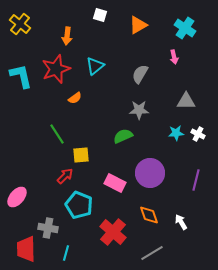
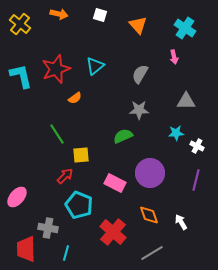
orange triangle: rotated 42 degrees counterclockwise
orange arrow: moved 8 px left, 22 px up; rotated 84 degrees counterclockwise
white cross: moved 1 px left, 12 px down
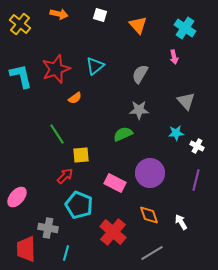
gray triangle: rotated 48 degrees clockwise
green semicircle: moved 2 px up
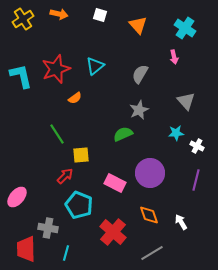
yellow cross: moved 3 px right, 5 px up; rotated 20 degrees clockwise
gray star: rotated 24 degrees counterclockwise
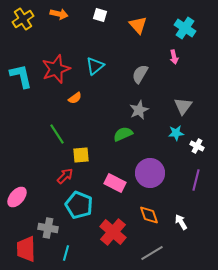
gray triangle: moved 3 px left, 5 px down; rotated 18 degrees clockwise
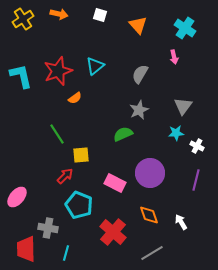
red star: moved 2 px right, 2 px down
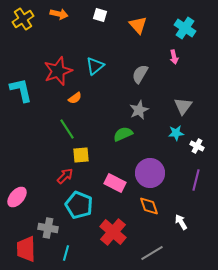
cyan L-shape: moved 14 px down
green line: moved 10 px right, 5 px up
orange diamond: moved 9 px up
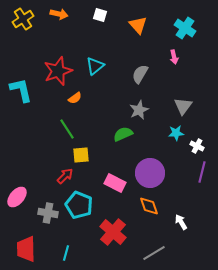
purple line: moved 6 px right, 8 px up
gray cross: moved 15 px up
gray line: moved 2 px right
